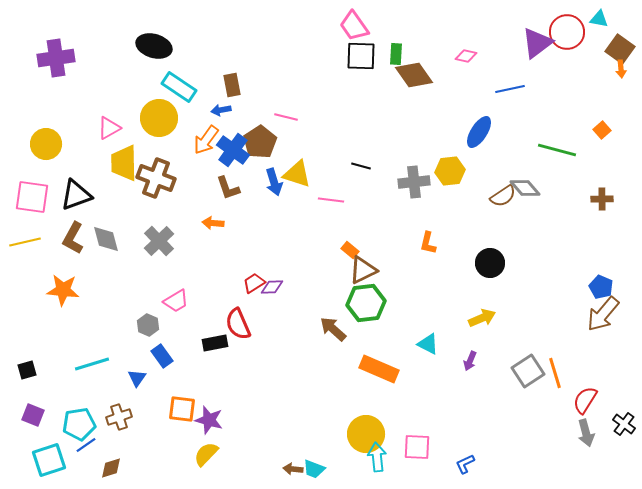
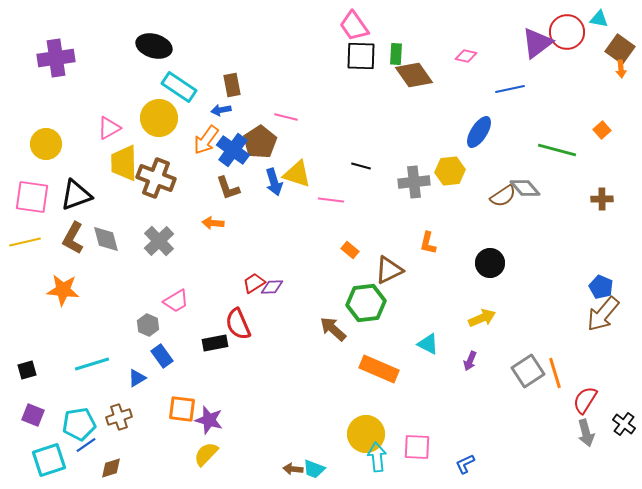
brown triangle at (363, 270): moved 26 px right
blue triangle at (137, 378): rotated 24 degrees clockwise
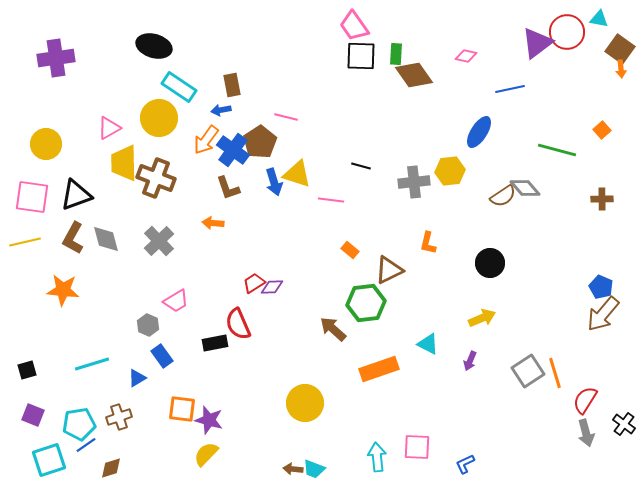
orange rectangle at (379, 369): rotated 42 degrees counterclockwise
yellow circle at (366, 434): moved 61 px left, 31 px up
